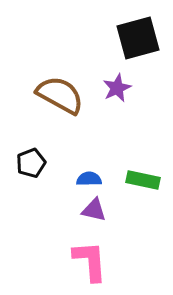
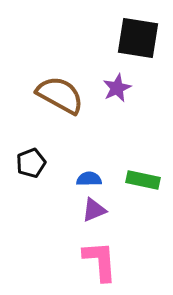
black square: rotated 24 degrees clockwise
purple triangle: rotated 36 degrees counterclockwise
pink L-shape: moved 10 px right
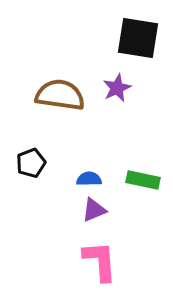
brown semicircle: rotated 21 degrees counterclockwise
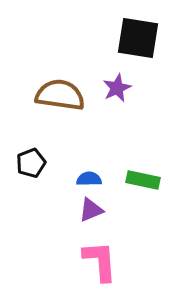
purple triangle: moved 3 px left
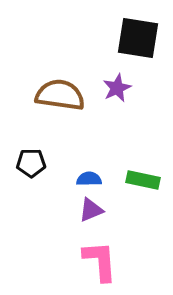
black pentagon: rotated 20 degrees clockwise
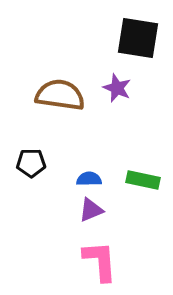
purple star: rotated 24 degrees counterclockwise
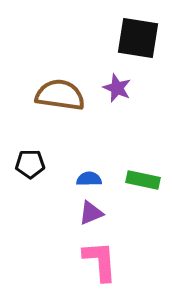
black pentagon: moved 1 px left, 1 px down
purple triangle: moved 3 px down
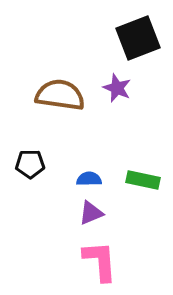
black square: rotated 30 degrees counterclockwise
